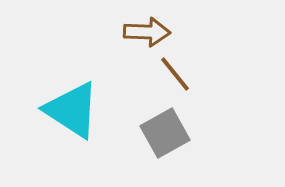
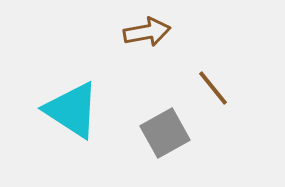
brown arrow: rotated 12 degrees counterclockwise
brown line: moved 38 px right, 14 px down
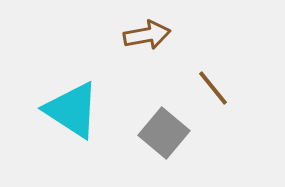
brown arrow: moved 3 px down
gray square: moved 1 px left; rotated 21 degrees counterclockwise
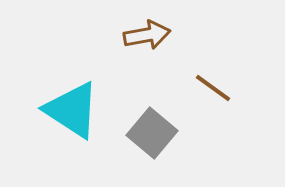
brown line: rotated 15 degrees counterclockwise
gray square: moved 12 px left
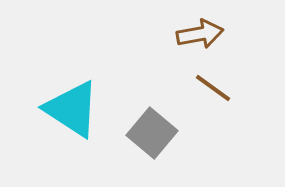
brown arrow: moved 53 px right, 1 px up
cyan triangle: moved 1 px up
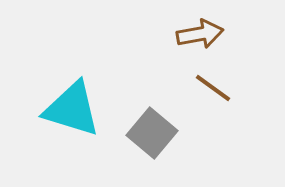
cyan triangle: rotated 16 degrees counterclockwise
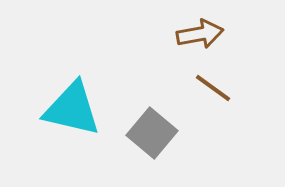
cyan triangle: rotated 4 degrees counterclockwise
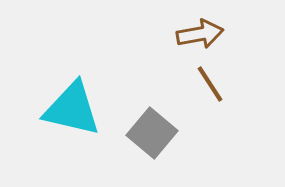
brown line: moved 3 px left, 4 px up; rotated 21 degrees clockwise
